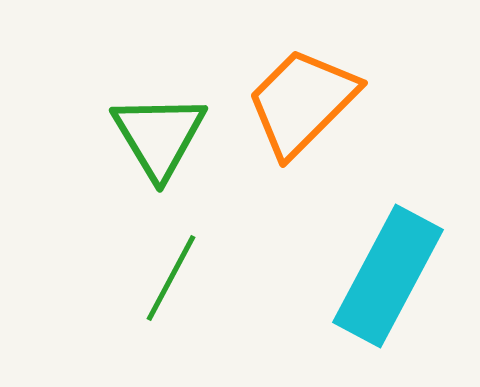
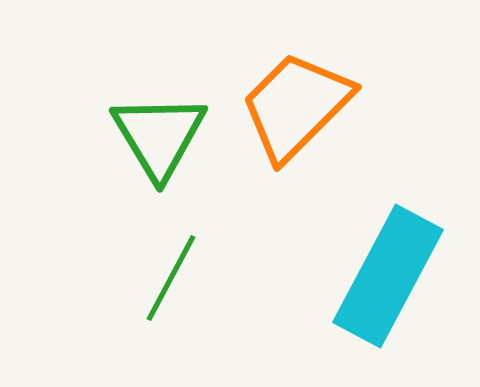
orange trapezoid: moved 6 px left, 4 px down
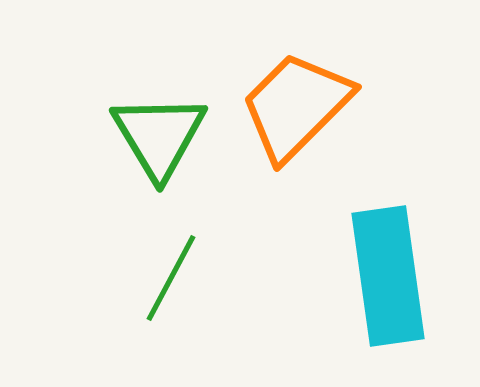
cyan rectangle: rotated 36 degrees counterclockwise
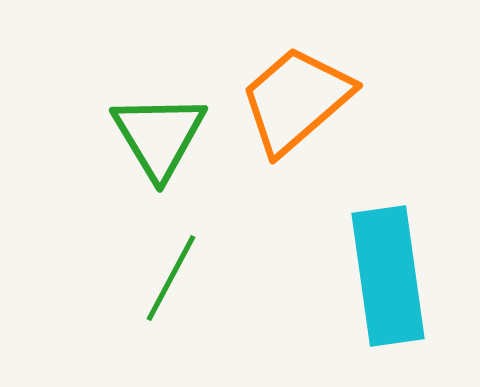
orange trapezoid: moved 6 px up; rotated 4 degrees clockwise
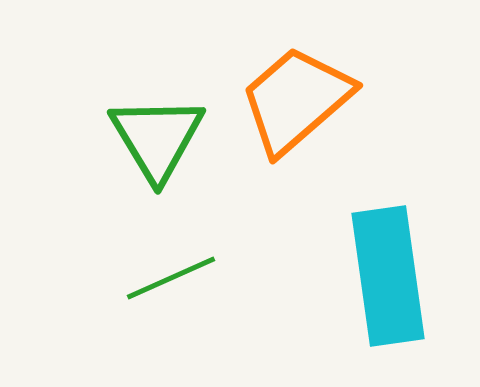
green triangle: moved 2 px left, 2 px down
green line: rotated 38 degrees clockwise
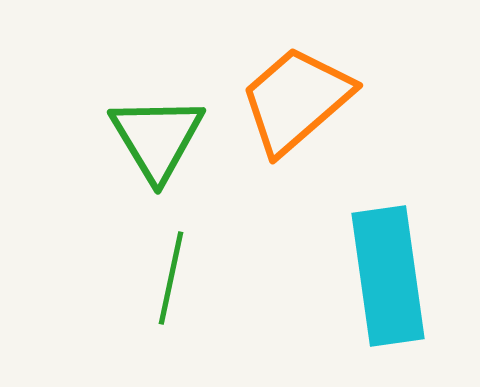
green line: rotated 54 degrees counterclockwise
